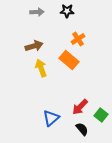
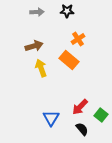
blue triangle: rotated 18 degrees counterclockwise
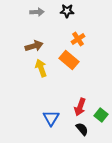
red arrow: rotated 24 degrees counterclockwise
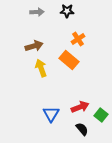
red arrow: rotated 132 degrees counterclockwise
blue triangle: moved 4 px up
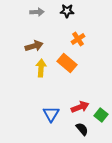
orange rectangle: moved 2 px left, 3 px down
yellow arrow: rotated 24 degrees clockwise
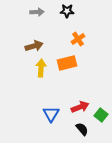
orange rectangle: rotated 54 degrees counterclockwise
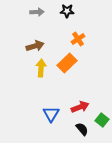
brown arrow: moved 1 px right
orange rectangle: rotated 30 degrees counterclockwise
green square: moved 1 px right, 5 px down
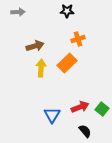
gray arrow: moved 19 px left
orange cross: rotated 16 degrees clockwise
blue triangle: moved 1 px right, 1 px down
green square: moved 11 px up
black semicircle: moved 3 px right, 2 px down
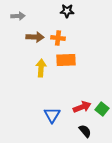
gray arrow: moved 4 px down
orange cross: moved 20 px left, 1 px up; rotated 24 degrees clockwise
brown arrow: moved 9 px up; rotated 18 degrees clockwise
orange rectangle: moved 1 px left, 3 px up; rotated 42 degrees clockwise
red arrow: moved 2 px right
